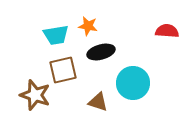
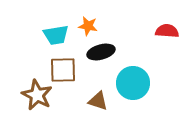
brown square: rotated 12 degrees clockwise
brown star: moved 2 px right; rotated 8 degrees clockwise
brown triangle: moved 1 px up
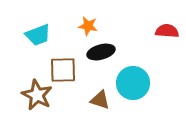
cyan trapezoid: moved 18 px left; rotated 12 degrees counterclockwise
brown triangle: moved 2 px right, 1 px up
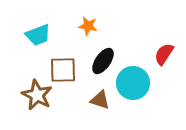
red semicircle: moved 3 px left, 23 px down; rotated 60 degrees counterclockwise
black ellipse: moved 2 px right, 9 px down; rotated 40 degrees counterclockwise
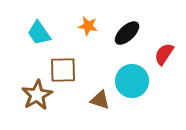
cyan trapezoid: moved 1 px right, 2 px up; rotated 76 degrees clockwise
black ellipse: moved 24 px right, 28 px up; rotated 12 degrees clockwise
cyan circle: moved 1 px left, 2 px up
brown star: rotated 16 degrees clockwise
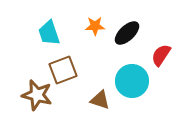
orange star: moved 7 px right; rotated 12 degrees counterclockwise
cyan trapezoid: moved 10 px right; rotated 16 degrees clockwise
red semicircle: moved 3 px left, 1 px down
brown square: rotated 20 degrees counterclockwise
brown star: rotated 28 degrees counterclockwise
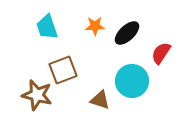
cyan trapezoid: moved 2 px left, 6 px up
red semicircle: moved 2 px up
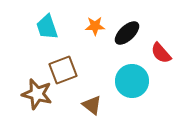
red semicircle: rotated 75 degrees counterclockwise
brown star: moved 1 px up
brown triangle: moved 8 px left, 5 px down; rotated 20 degrees clockwise
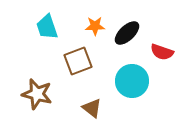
red semicircle: moved 1 px right, 1 px up; rotated 30 degrees counterclockwise
brown square: moved 15 px right, 9 px up
brown triangle: moved 3 px down
